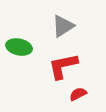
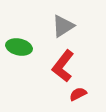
red L-shape: rotated 40 degrees counterclockwise
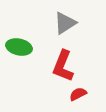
gray triangle: moved 2 px right, 3 px up
red L-shape: rotated 16 degrees counterclockwise
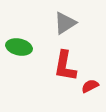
red L-shape: moved 2 px right; rotated 12 degrees counterclockwise
red semicircle: moved 12 px right, 8 px up
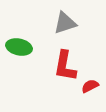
gray triangle: rotated 15 degrees clockwise
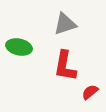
gray triangle: moved 1 px down
red semicircle: moved 6 px down; rotated 12 degrees counterclockwise
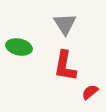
gray triangle: rotated 45 degrees counterclockwise
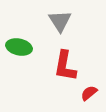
gray triangle: moved 5 px left, 3 px up
red semicircle: moved 1 px left, 1 px down
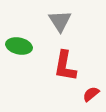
green ellipse: moved 1 px up
red semicircle: moved 2 px right, 1 px down
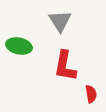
red semicircle: rotated 120 degrees clockwise
